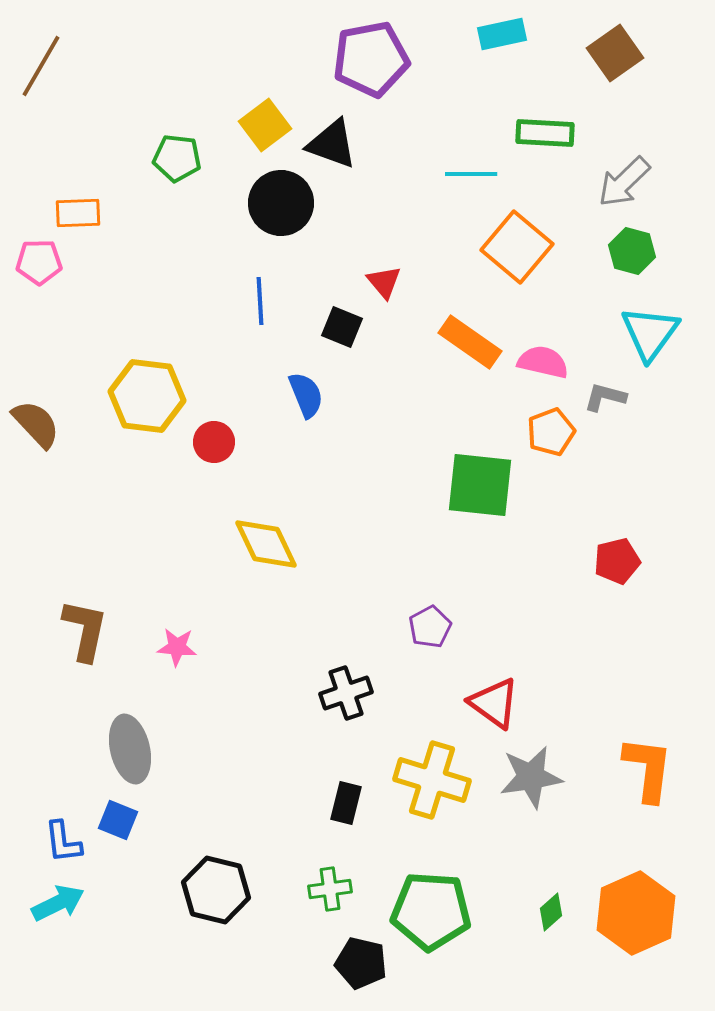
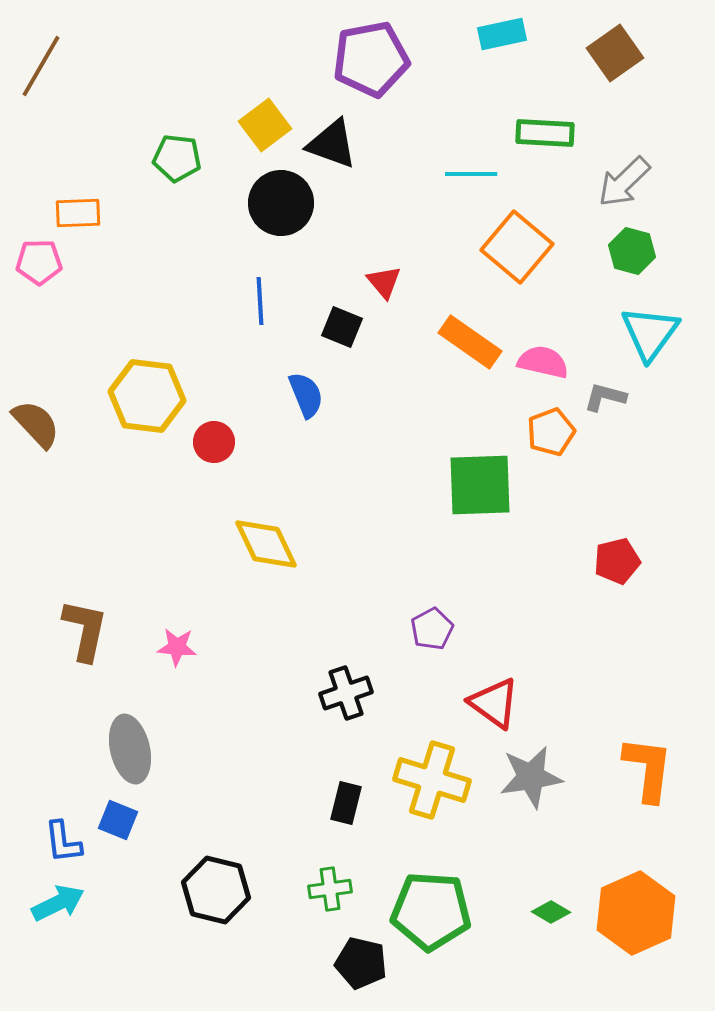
green square at (480, 485): rotated 8 degrees counterclockwise
purple pentagon at (430, 627): moved 2 px right, 2 px down
green diamond at (551, 912): rotated 72 degrees clockwise
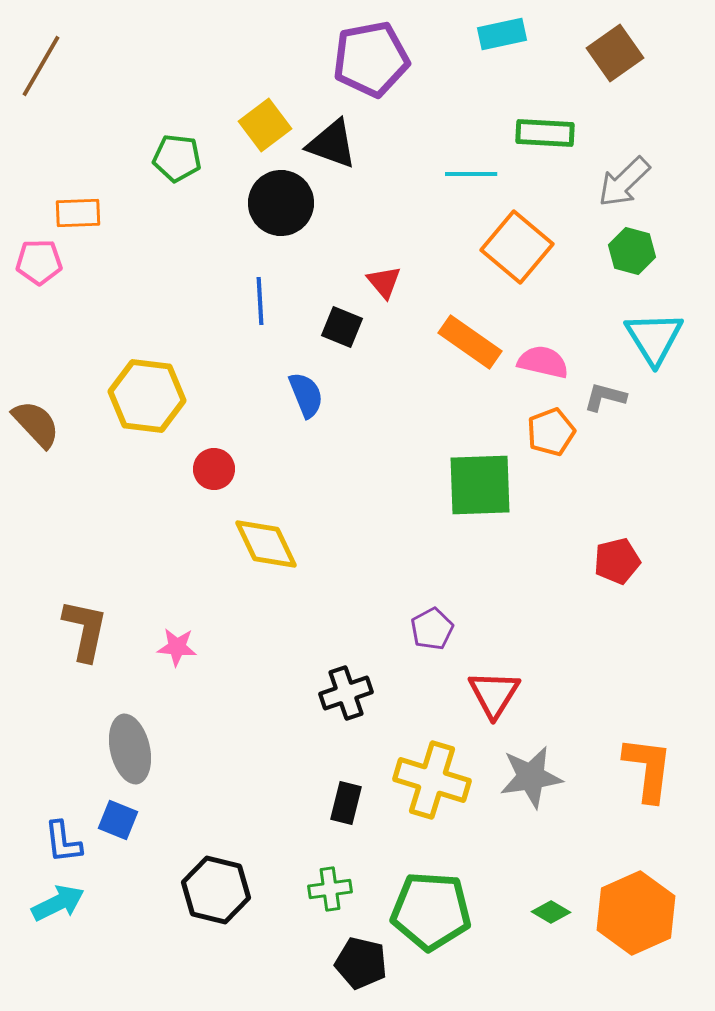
cyan triangle at (650, 333): moved 4 px right, 5 px down; rotated 8 degrees counterclockwise
red circle at (214, 442): moved 27 px down
red triangle at (494, 703): moved 9 px up; rotated 26 degrees clockwise
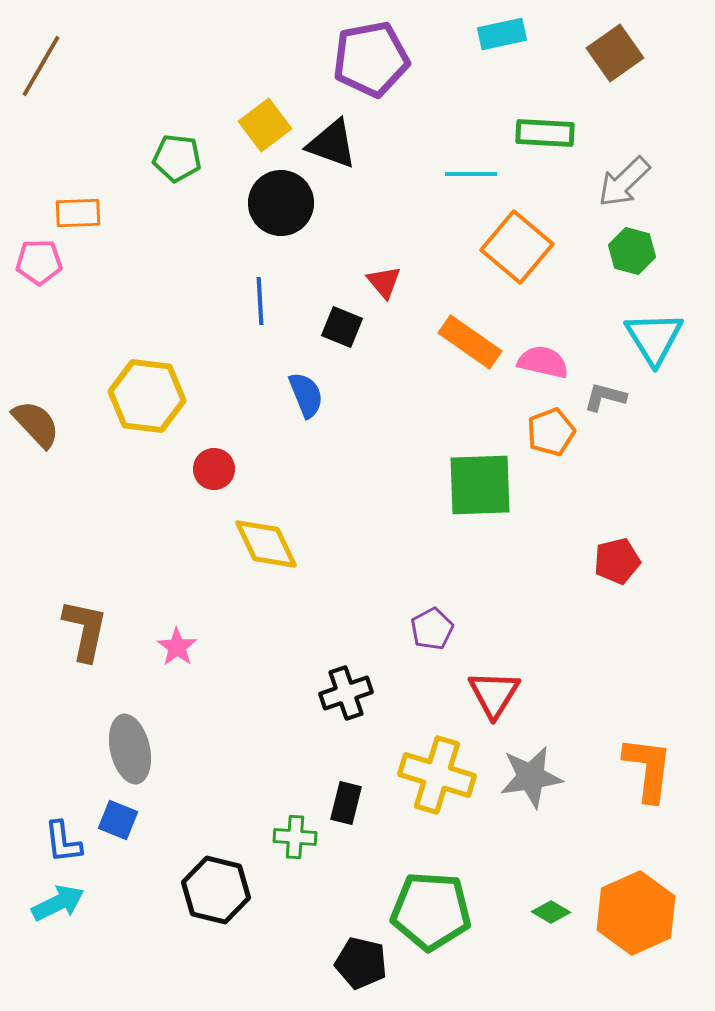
pink star at (177, 647): rotated 30 degrees clockwise
yellow cross at (432, 780): moved 5 px right, 5 px up
green cross at (330, 889): moved 35 px left, 52 px up; rotated 12 degrees clockwise
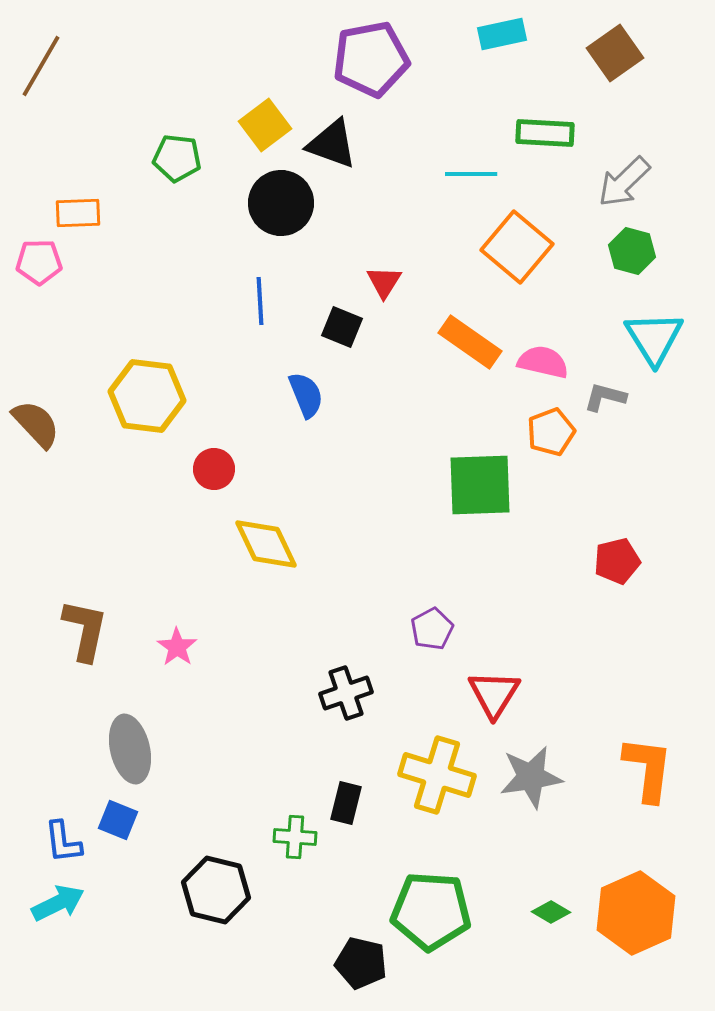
red triangle at (384, 282): rotated 12 degrees clockwise
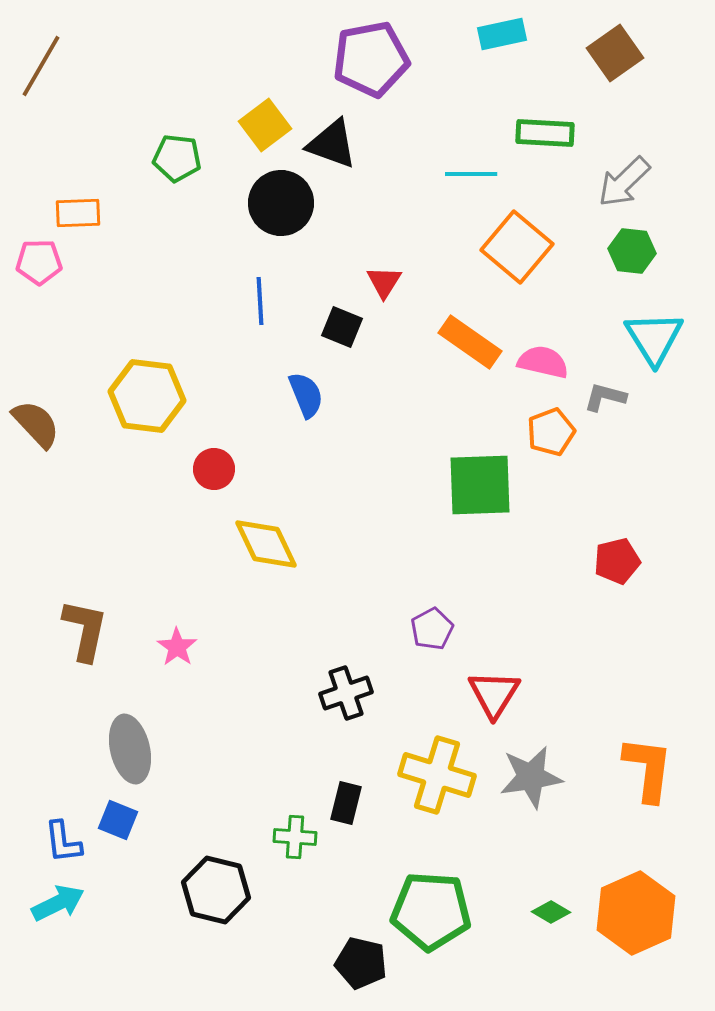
green hexagon at (632, 251): rotated 9 degrees counterclockwise
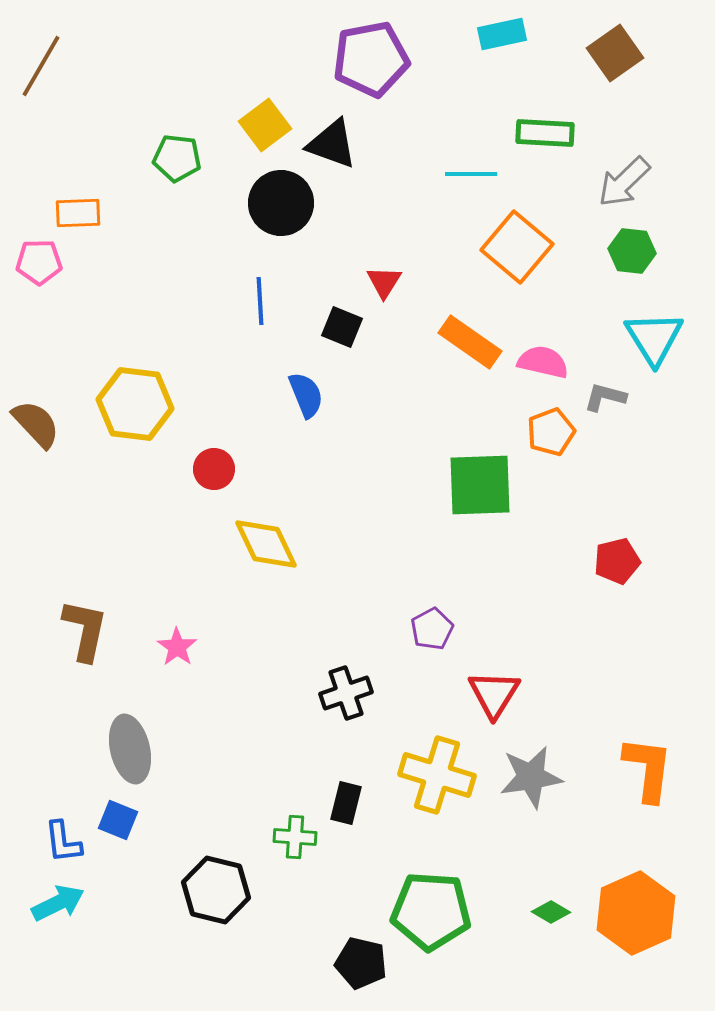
yellow hexagon at (147, 396): moved 12 px left, 8 px down
